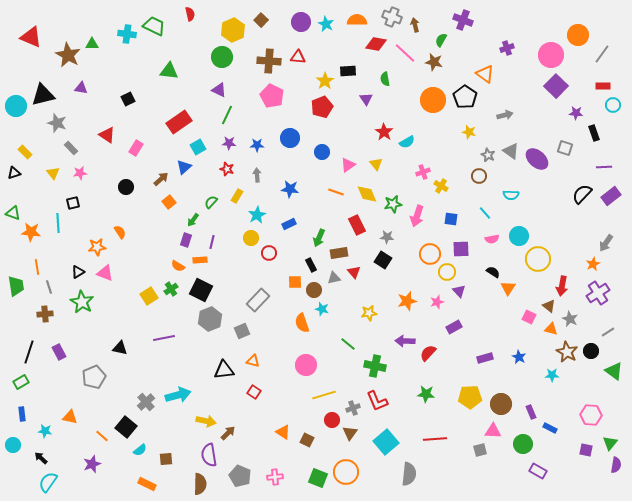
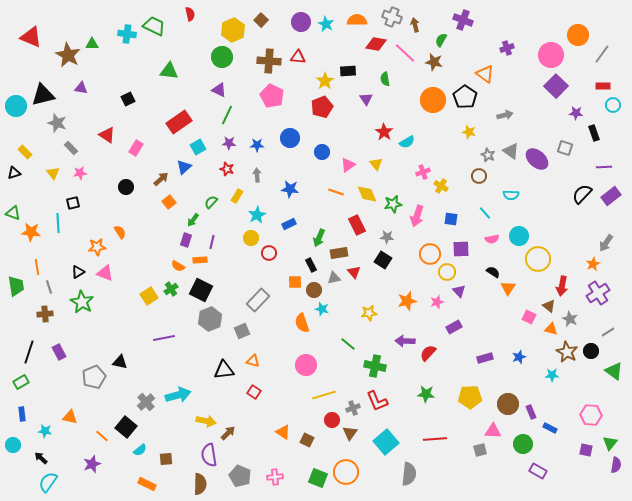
black triangle at (120, 348): moved 14 px down
blue star at (519, 357): rotated 24 degrees clockwise
brown circle at (501, 404): moved 7 px right
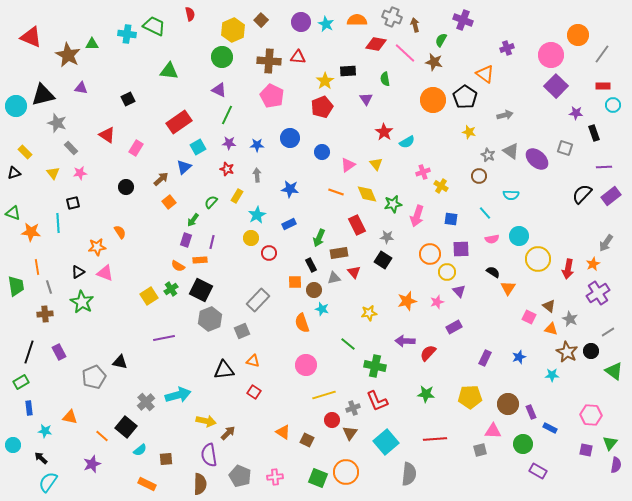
red arrow at (562, 286): moved 6 px right, 17 px up
purple rectangle at (485, 358): rotated 49 degrees counterclockwise
blue rectangle at (22, 414): moved 7 px right, 6 px up
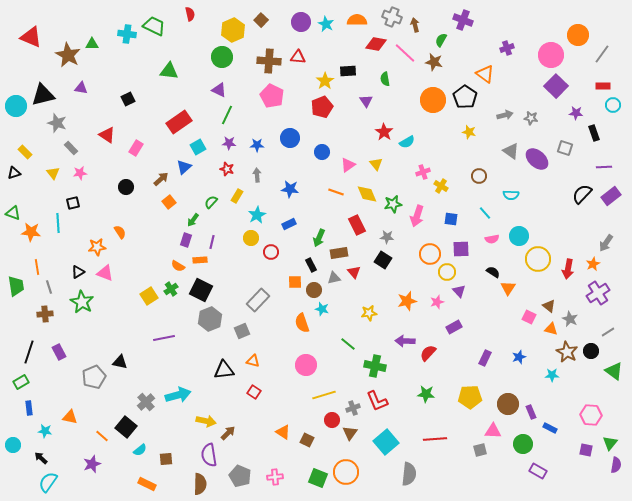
purple triangle at (366, 99): moved 2 px down
gray star at (488, 155): moved 43 px right, 37 px up; rotated 16 degrees counterclockwise
red circle at (269, 253): moved 2 px right, 1 px up
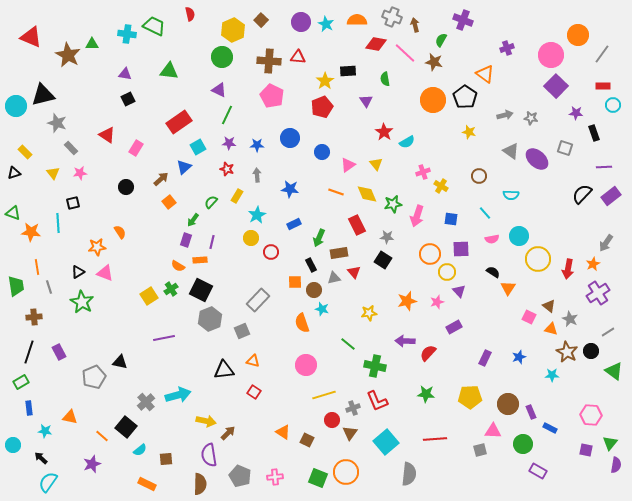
purple triangle at (81, 88): moved 44 px right, 14 px up
blue rectangle at (289, 224): moved 5 px right
brown cross at (45, 314): moved 11 px left, 3 px down
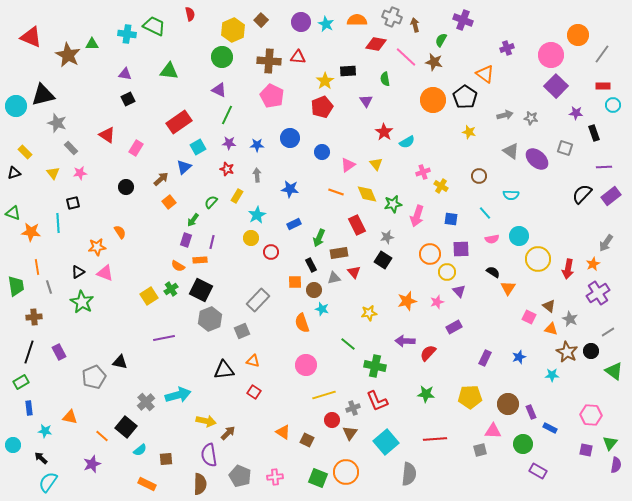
pink line at (405, 53): moved 1 px right, 4 px down
gray star at (387, 237): rotated 16 degrees counterclockwise
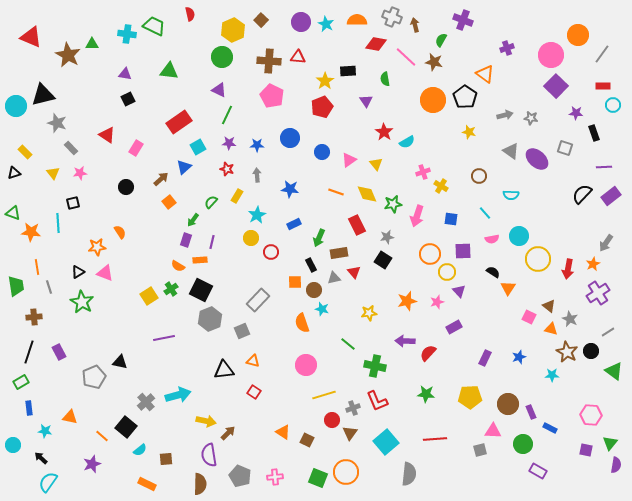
pink triangle at (348, 165): moved 1 px right, 5 px up
purple square at (461, 249): moved 2 px right, 2 px down
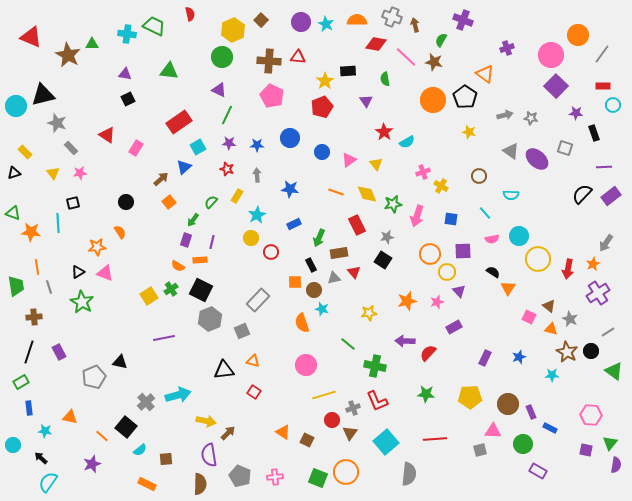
black circle at (126, 187): moved 15 px down
